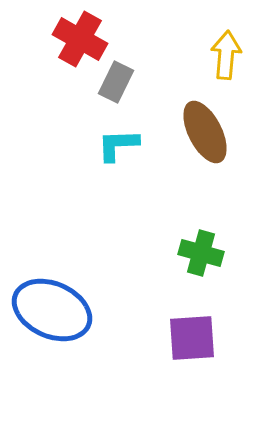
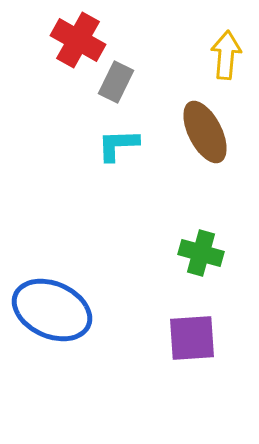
red cross: moved 2 px left, 1 px down
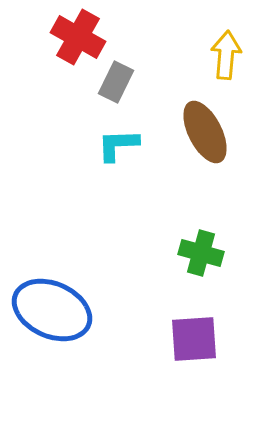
red cross: moved 3 px up
purple square: moved 2 px right, 1 px down
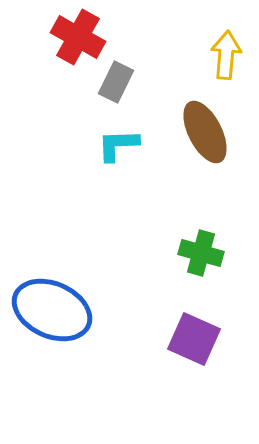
purple square: rotated 28 degrees clockwise
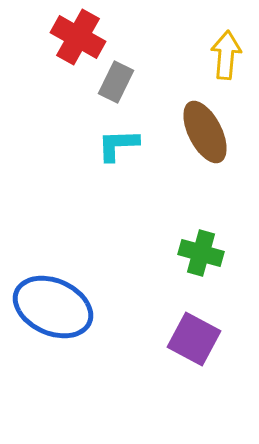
blue ellipse: moved 1 px right, 3 px up
purple square: rotated 4 degrees clockwise
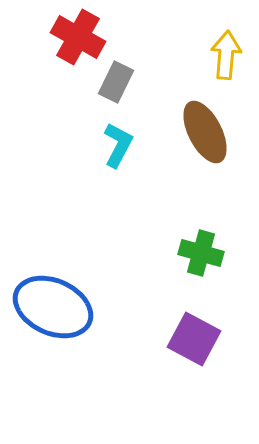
cyan L-shape: rotated 120 degrees clockwise
